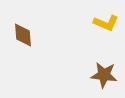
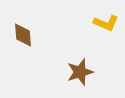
brown star: moved 24 px left, 3 px up; rotated 24 degrees counterclockwise
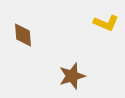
brown star: moved 8 px left, 4 px down
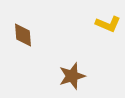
yellow L-shape: moved 2 px right, 1 px down
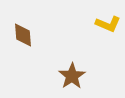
brown star: rotated 16 degrees counterclockwise
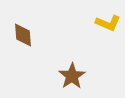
yellow L-shape: moved 1 px up
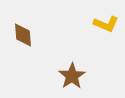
yellow L-shape: moved 2 px left, 1 px down
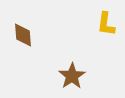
yellow L-shape: rotated 75 degrees clockwise
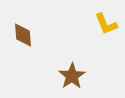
yellow L-shape: rotated 30 degrees counterclockwise
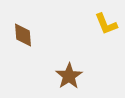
brown star: moved 3 px left
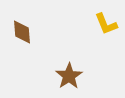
brown diamond: moved 1 px left, 3 px up
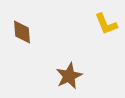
brown star: rotated 8 degrees clockwise
